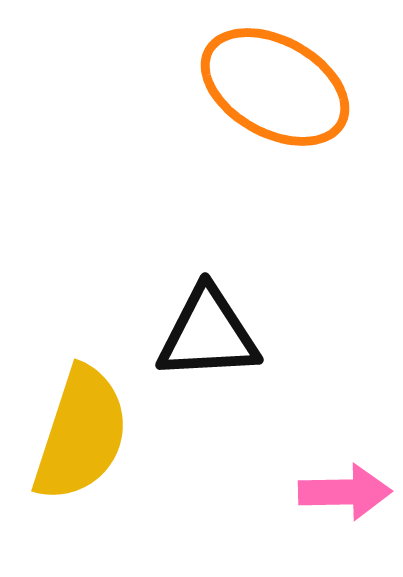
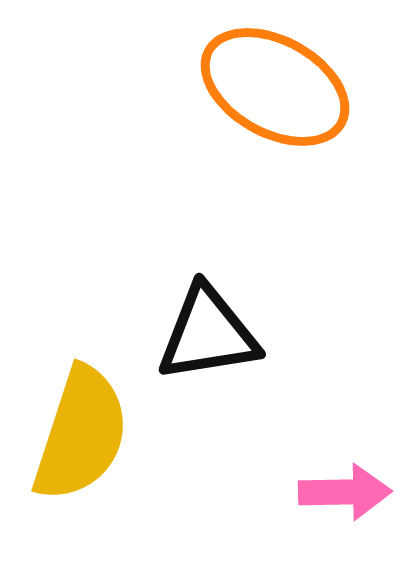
black triangle: rotated 6 degrees counterclockwise
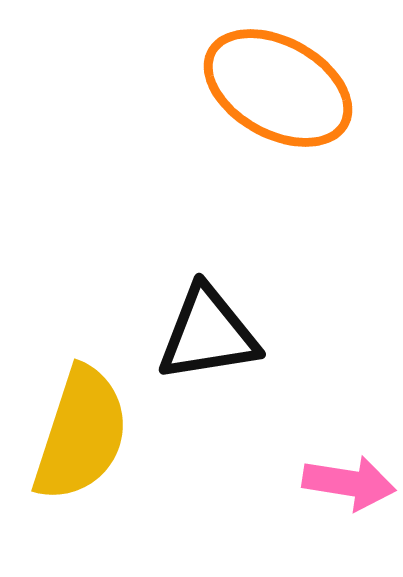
orange ellipse: moved 3 px right, 1 px down
pink arrow: moved 4 px right, 9 px up; rotated 10 degrees clockwise
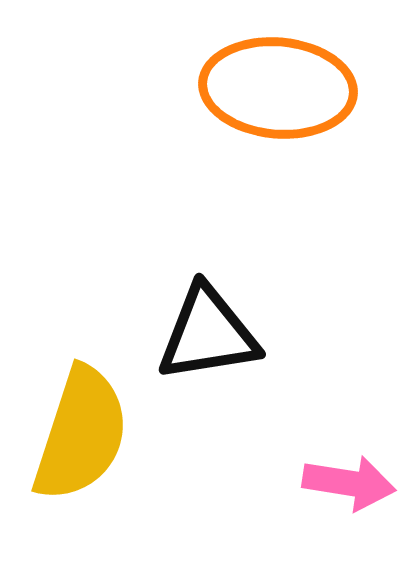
orange ellipse: rotated 24 degrees counterclockwise
